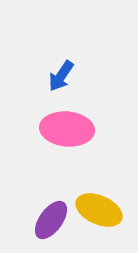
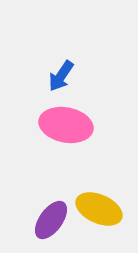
pink ellipse: moved 1 px left, 4 px up; rotated 6 degrees clockwise
yellow ellipse: moved 1 px up
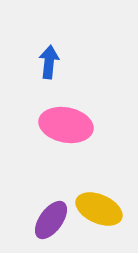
blue arrow: moved 12 px left, 14 px up; rotated 152 degrees clockwise
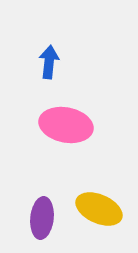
purple ellipse: moved 9 px left, 2 px up; rotated 30 degrees counterclockwise
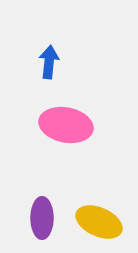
yellow ellipse: moved 13 px down
purple ellipse: rotated 6 degrees counterclockwise
